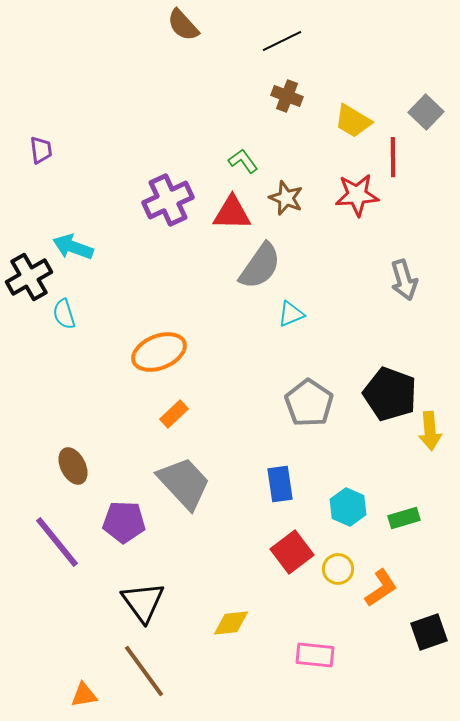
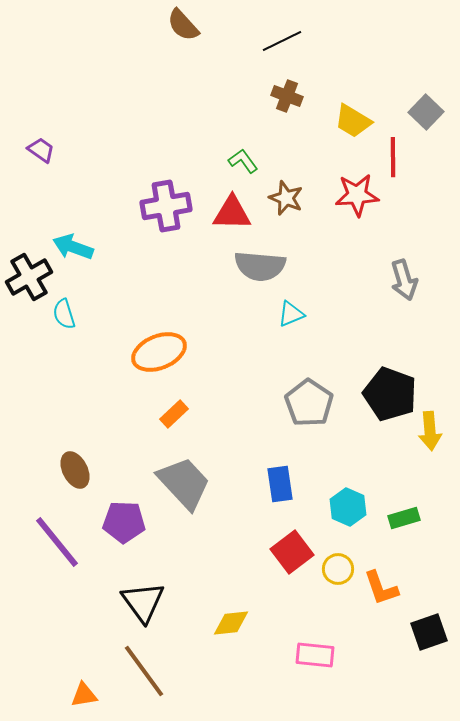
purple trapezoid: rotated 48 degrees counterclockwise
purple cross: moved 2 px left, 6 px down; rotated 15 degrees clockwise
gray semicircle: rotated 60 degrees clockwise
brown ellipse: moved 2 px right, 4 px down
orange L-shape: rotated 105 degrees clockwise
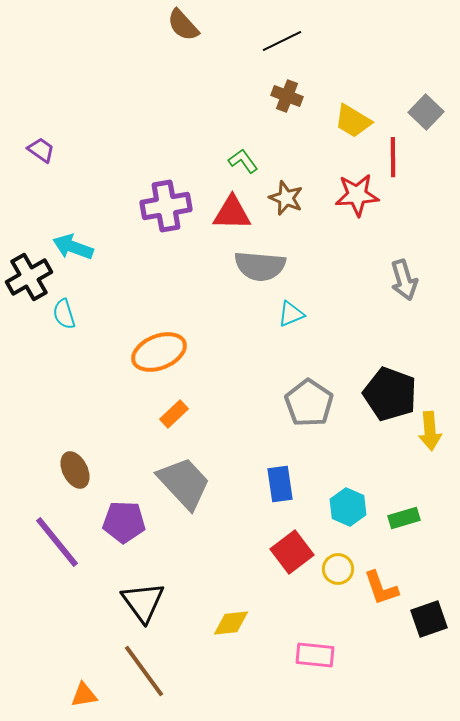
black square: moved 13 px up
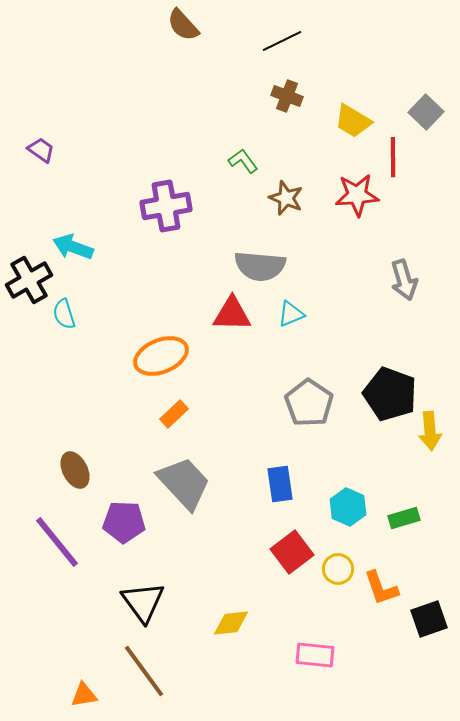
red triangle: moved 101 px down
black cross: moved 3 px down
orange ellipse: moved 2 px right, 4 px down
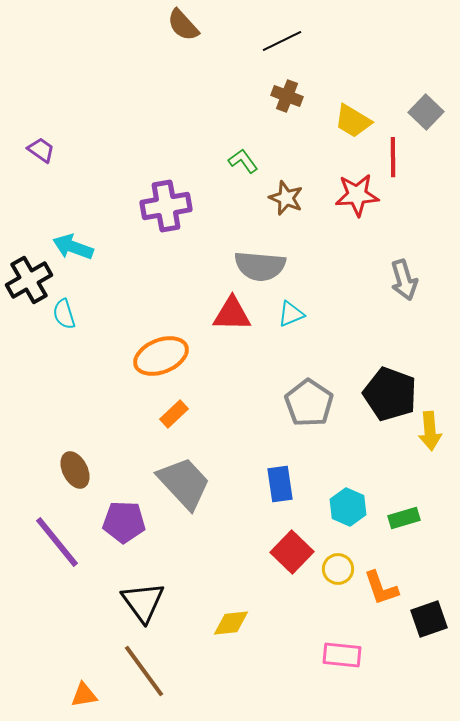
red square: rotated 9 degrees counterclockwise
pink rectangle: moved 27 px right
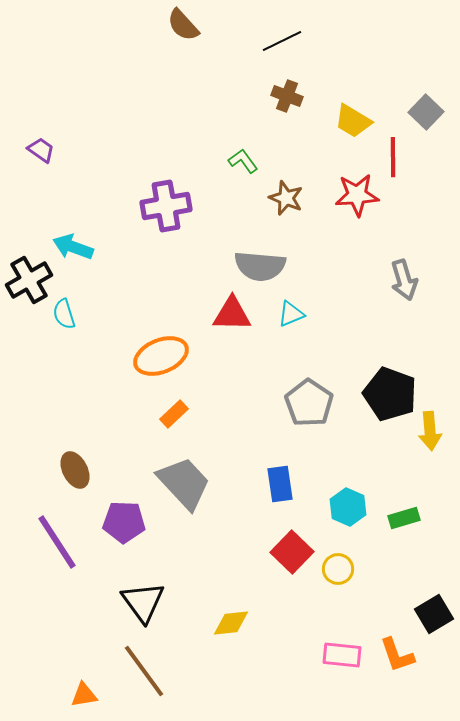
purple line: rotated 6 degrees clockwise
orange L-shape: moved 16 px right, 67 px down
black square: moved 5 px right, 5 px up; rotated 12 degrees counterclockwise
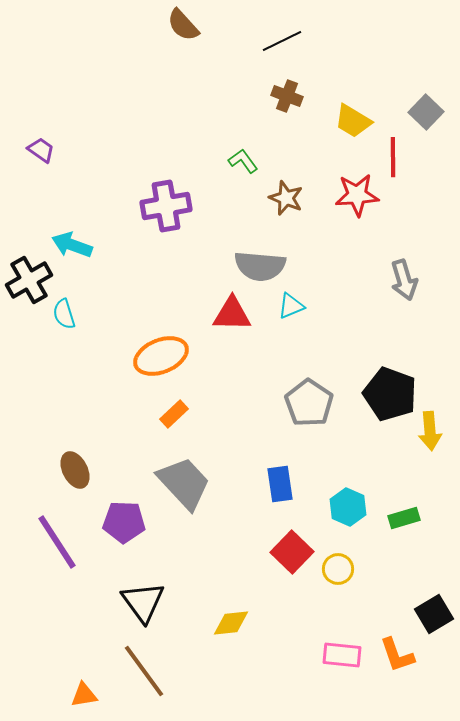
cyan arrow: moved 1 px left, 2 px up
cyan triangle: moved 8 px up
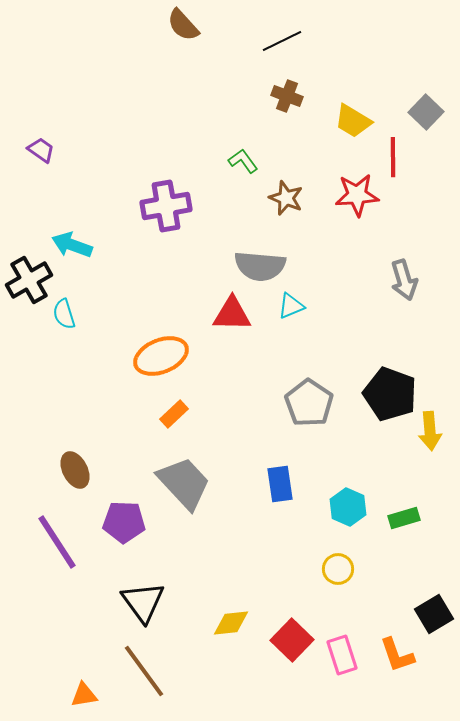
red square: moved 88 px down
pink rectangle: rotated 66 degrees clockwise
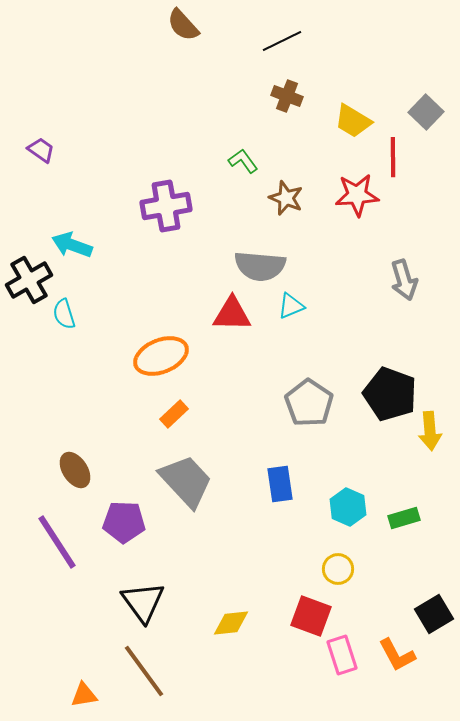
brown ellipse: rotated 6 degrees counterclockwise
gray trapezoid: moved 2 px right, 2 px up
red square: moved 19 px right, 24 px up; rotated 24 degrees counterclockwise
orange L-shape: rotated 9 degrees counterclockwise
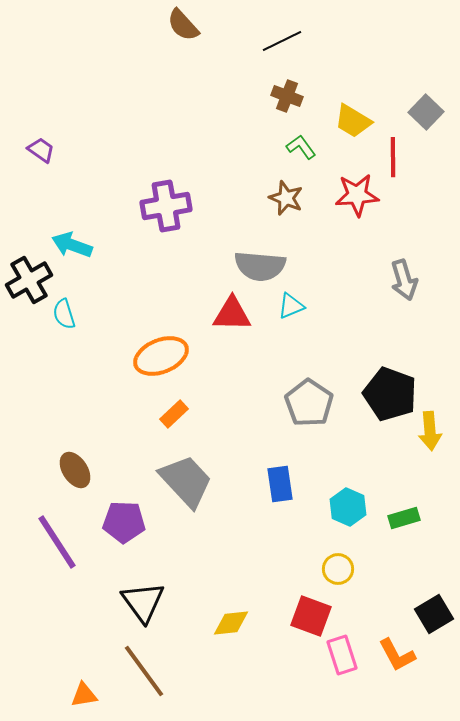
green L-shape: moved 58 px right, 14 px up
